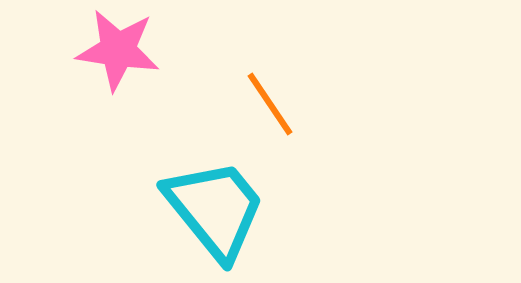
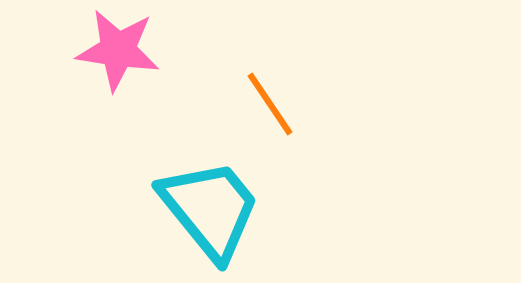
cyan trapezoid: moved 5 px left
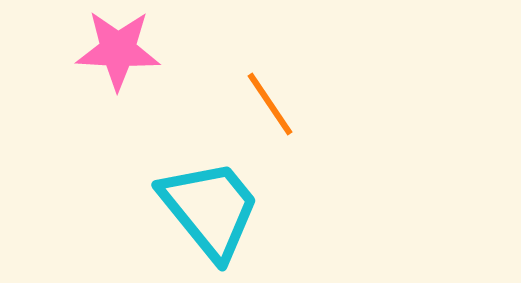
pink star: rotated 6 degrees counterclockwise
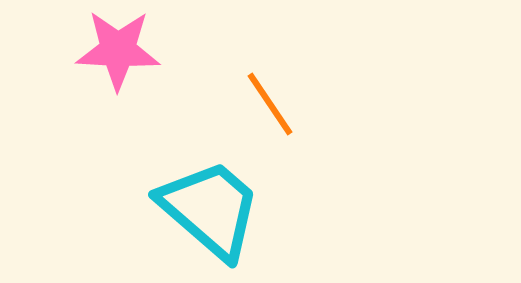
cyan trapezoid: rotated 10 degrees counterclockwise
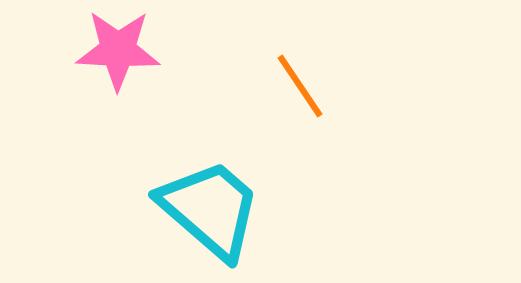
orange line: moved 30 px right, 18 px up
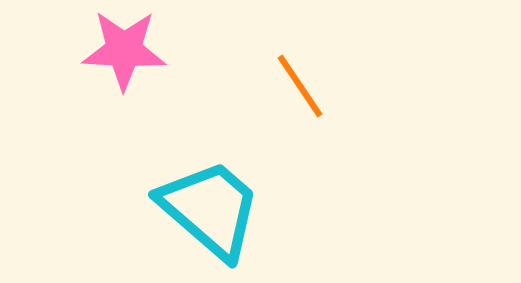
pink star: moved 6 px right
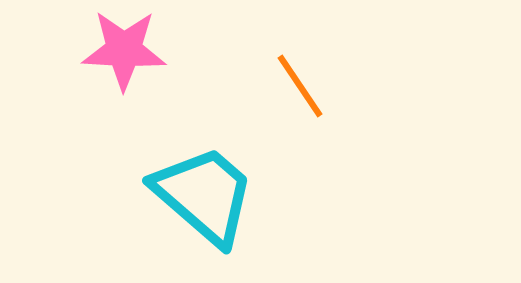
cyan trapezoid: moved 6 px left, 14 px up
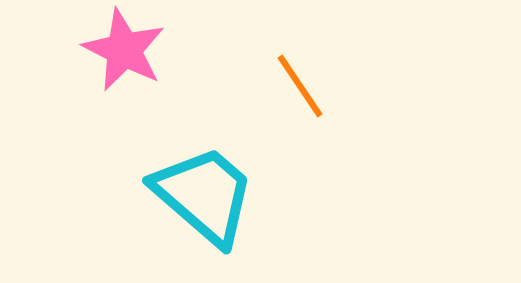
pink star: rotated 24 degrees clockwise
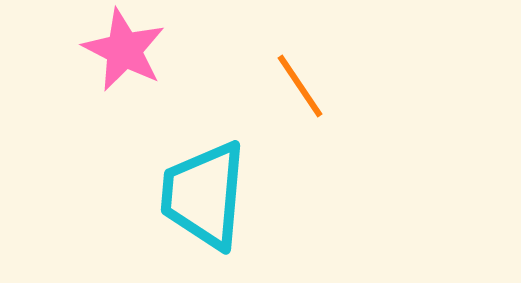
cyan trapezoid: rotated 126 degrees counterclockwise
